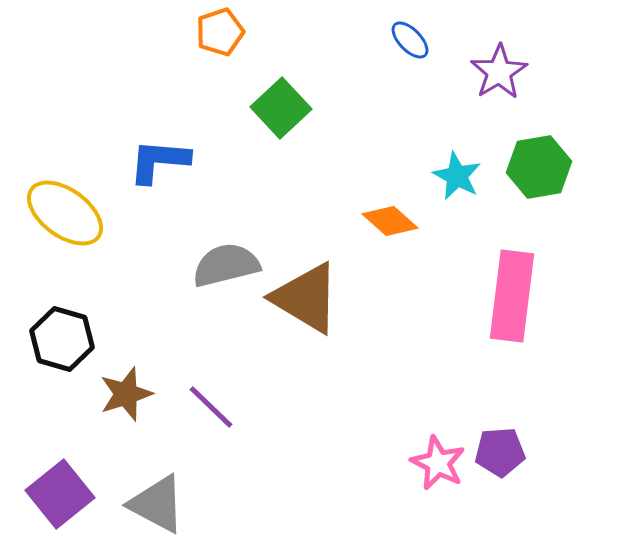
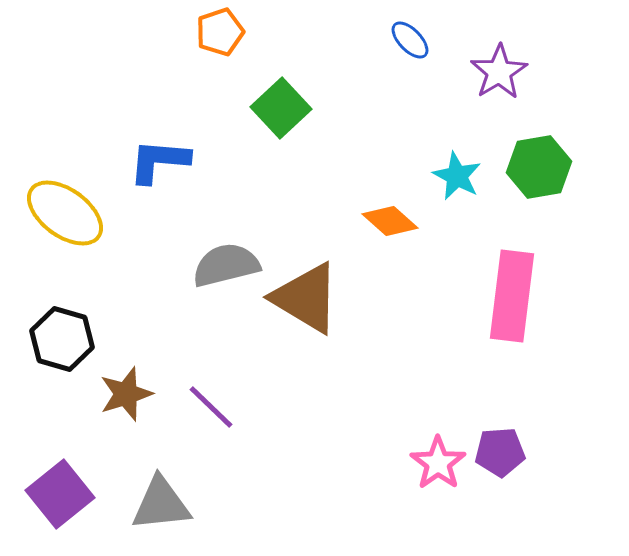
pink star: rotated 10 degrees clockwise
gray triangle: moved 4 px right; rotated 34 degrees counterclockwise
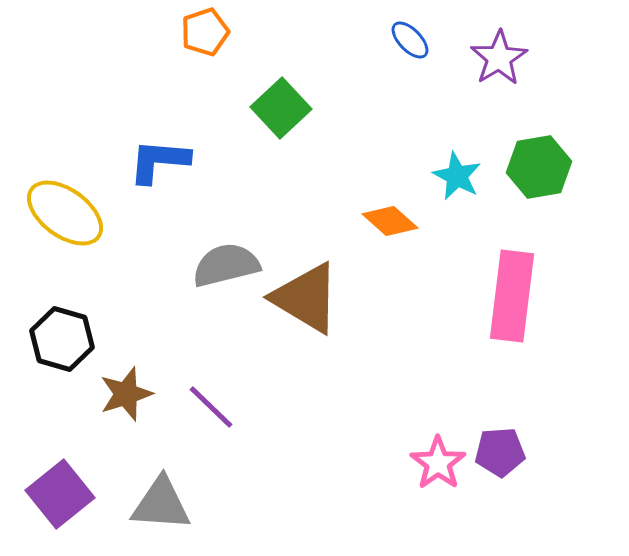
orange pentagon: moved 15 px left
purple star: moved 14 px up
gray triangle: rotated 10 degrees clockwise
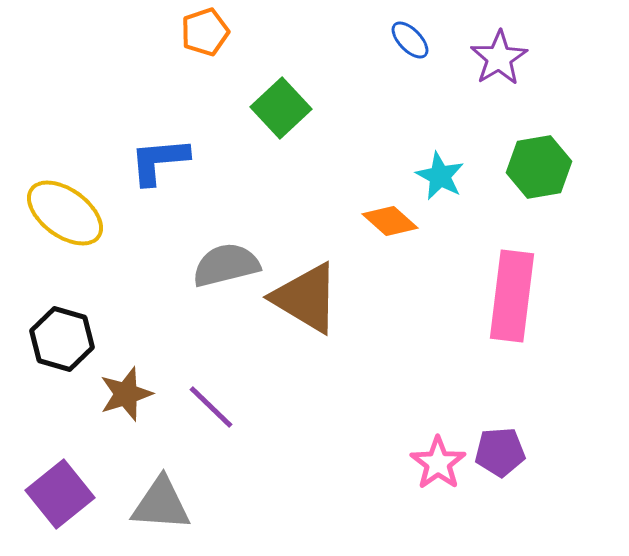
blue L-shape: rotated 10 degrees counterclockwise
cyan star: moved 17 px left
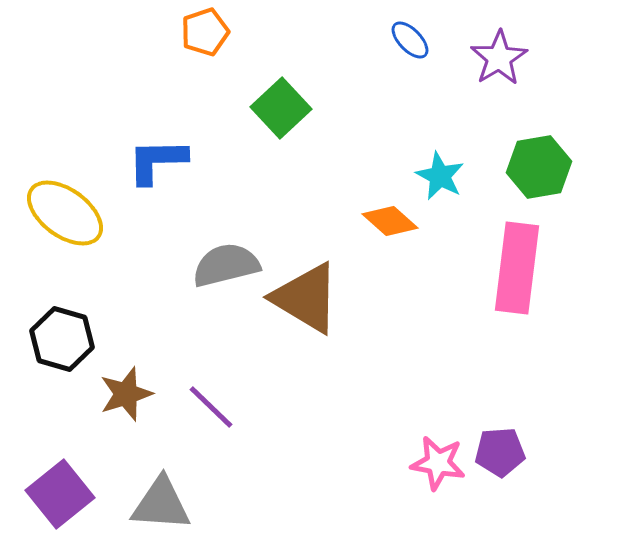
blue L-shape: moved 2 px left; rotated 4 degrees clockwise
pink rectangle: moved 5 px right, 28 px up
pink star: rotated 26 degrees counterclockwise
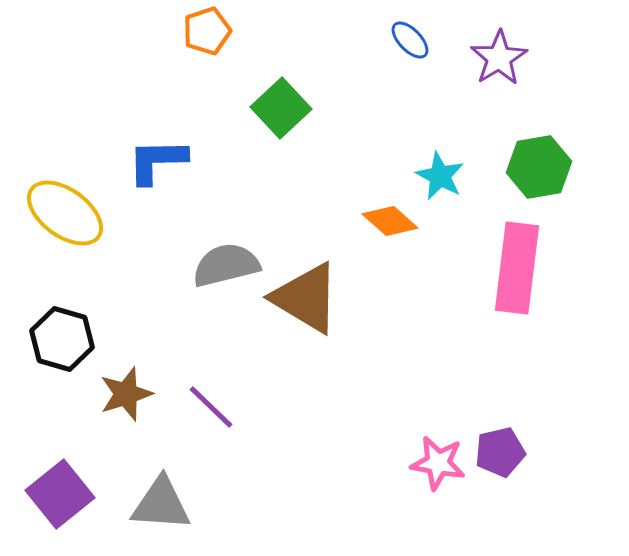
orange pentagon: moved 2 px right, 1 px up
purple pentagon: rotated 9 degrees counterclockwise
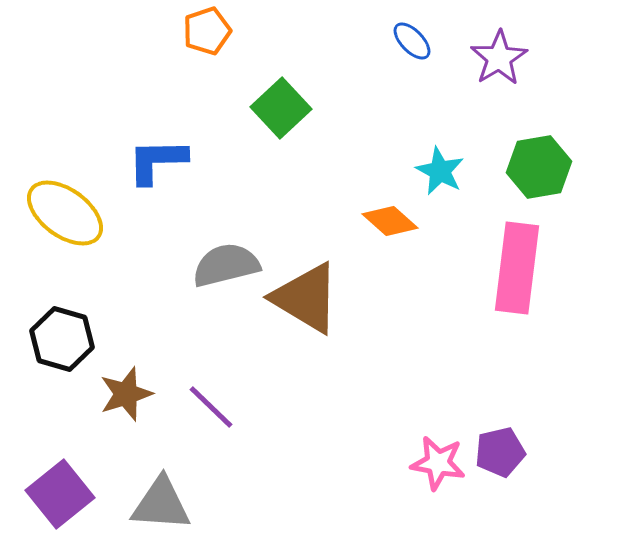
blue ellipse: moved 2 px right, 1 px down
cyan star: moved 5 px up
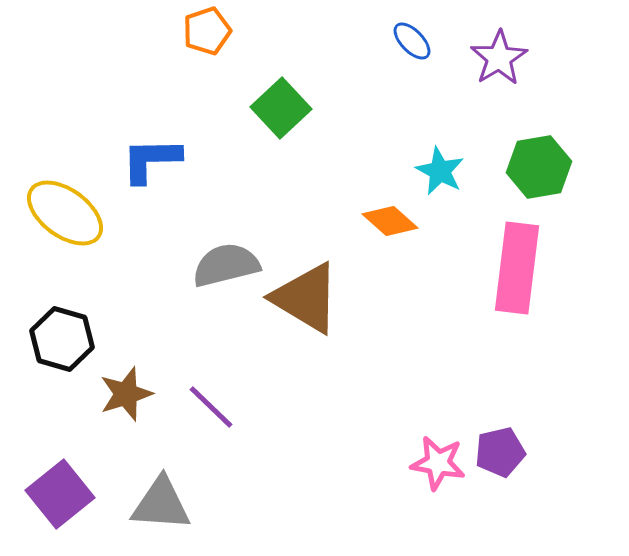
blue L-shape: moved 6 px left, 1 px up
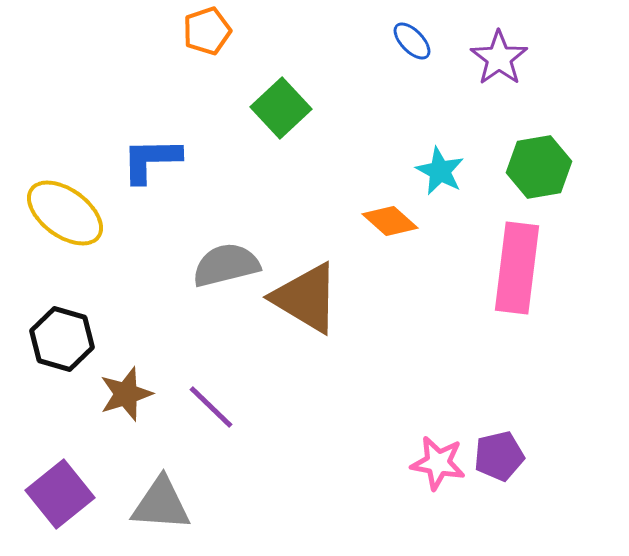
purple star: rotated 4 degrees counterclockwise
purple pentagon: moved 1 px left, 4 px down
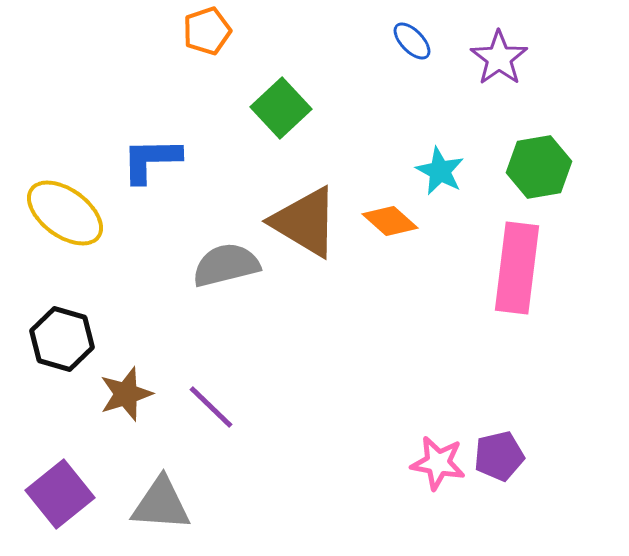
brown triangle: moved 1 px left, 76 px up
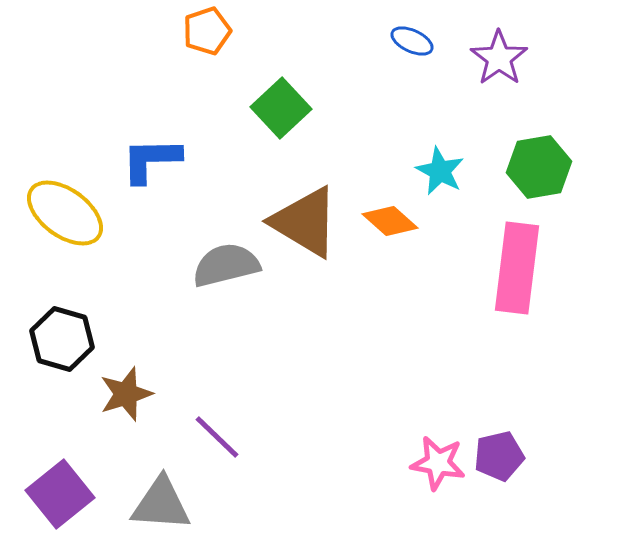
blue ellipse: rotated 21 degrees counterclockwise
purple line: moved 6 px right, 30 px down
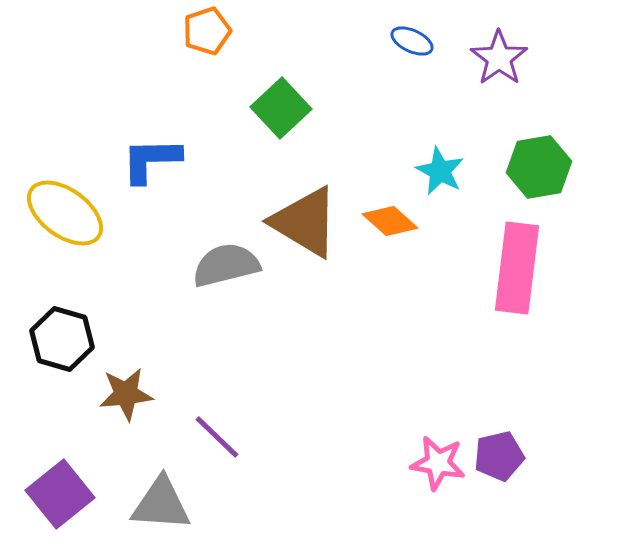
brown star: rotated 12 degrees clockwise
